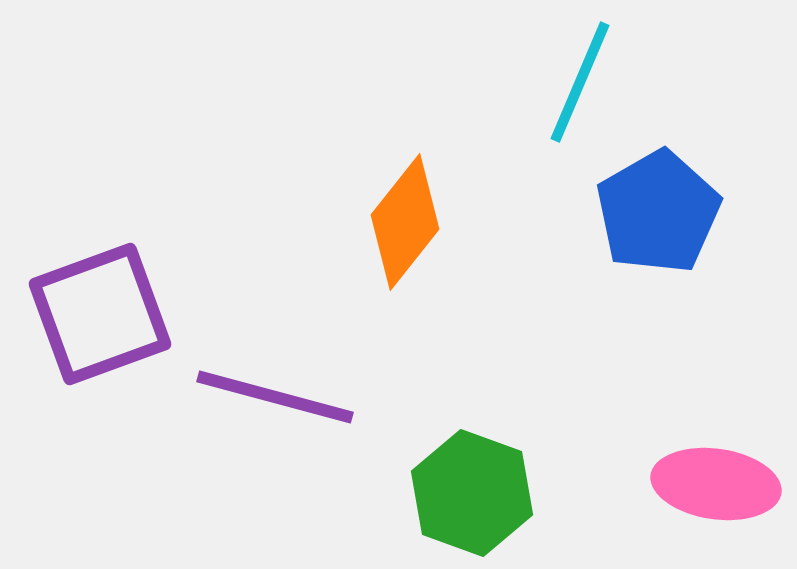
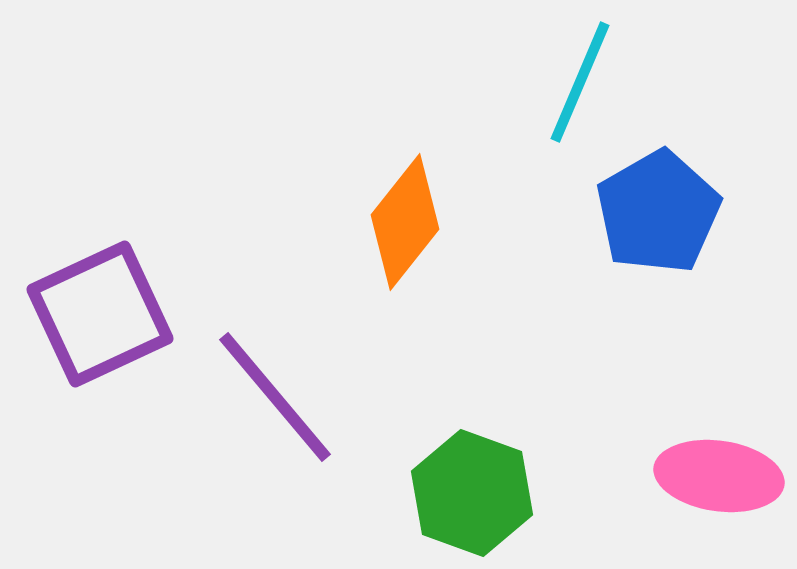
purple square: rotated 5 degrees counterclockwise
purple line: rotated 35 degrees clockwise
pink ellipse: moved 3 px right, 8 px up
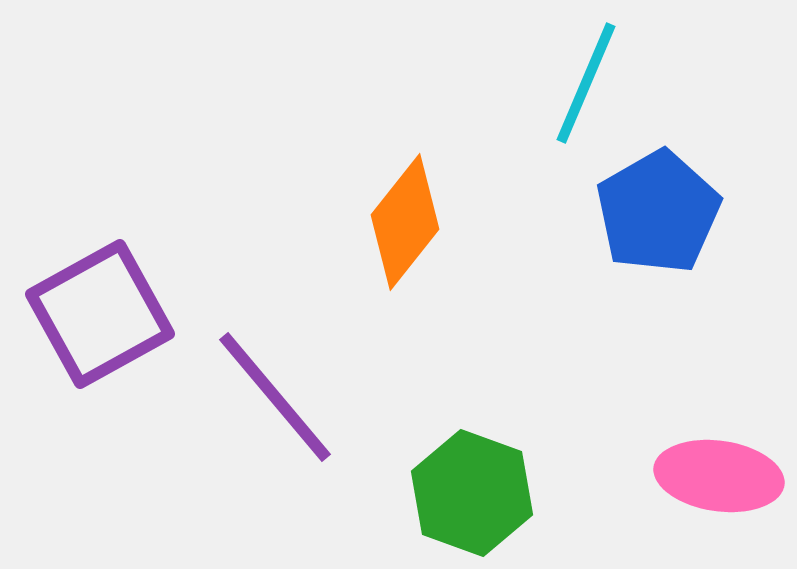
cyan line: moved 6 px right, 1 px down
purple square: rotated 4 degrees counterclockwise
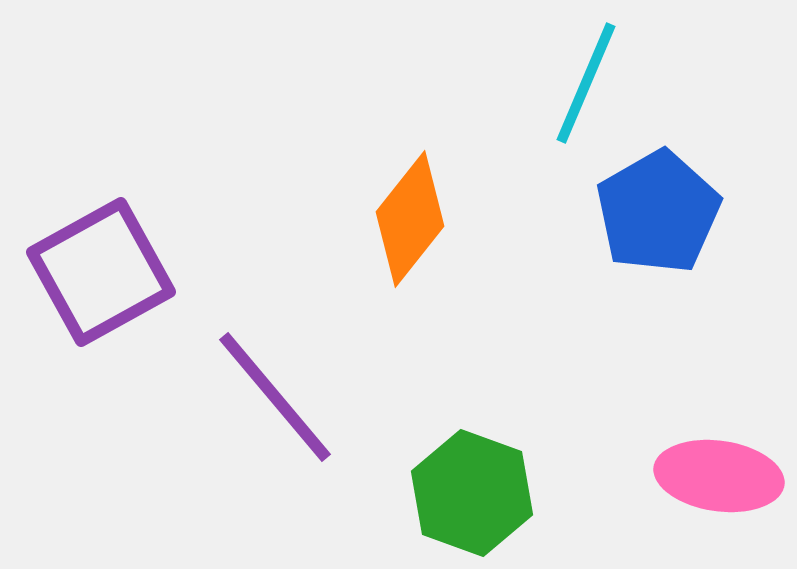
orange diamond: moved 5 px right, 3 px up
purple square: moved 1 px right, 42 px up
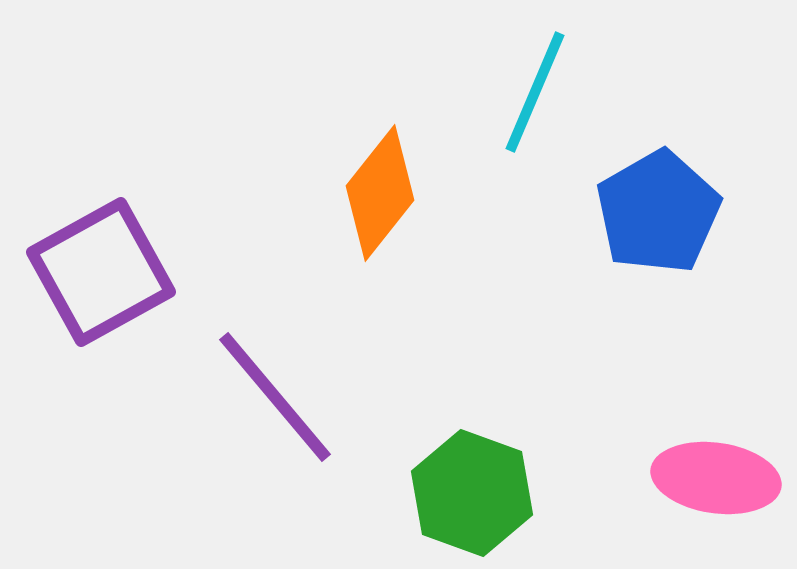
cyan line: moved 51 px left, 9 px down
orange diamond: moved 30 px left, 26 px up
pink ellipse: moved 3 px left, 2 px down
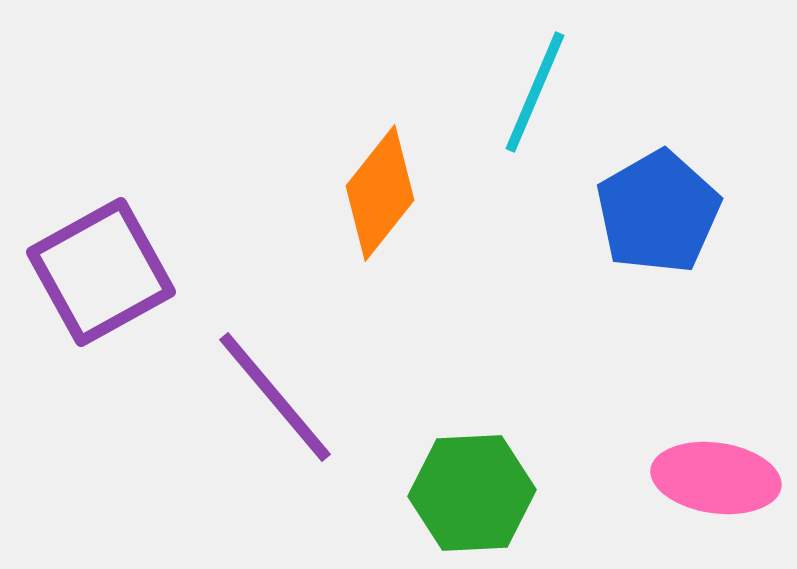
green hexagon: rotated 23 degrees counterclockwise
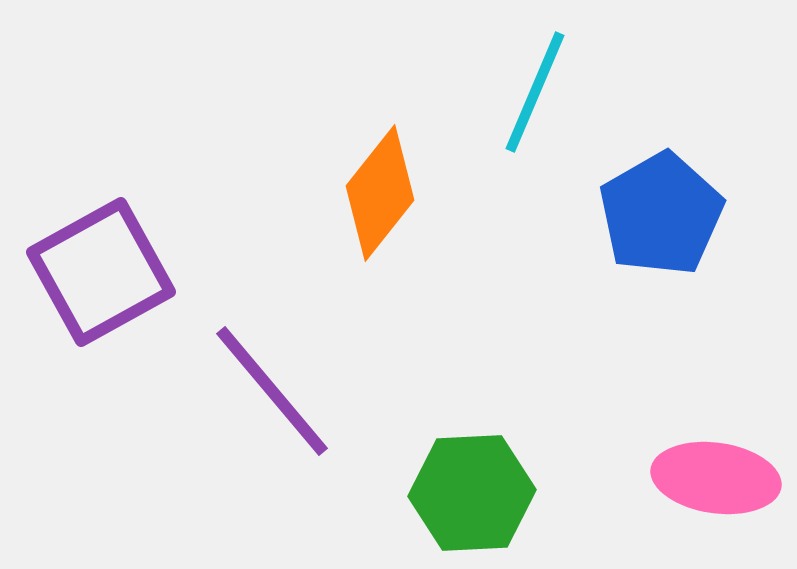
blue pentagon: moved 3 px right, 2 px down
purple line: moved 3 px left, 6 px up
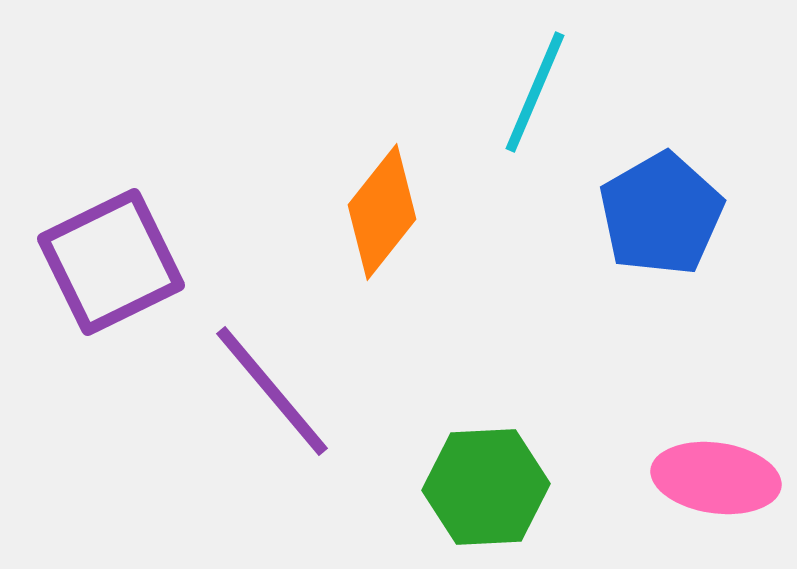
orange diamond: moved 2 px right, 19 px down
purple square: moved 10 px right, 10 px up; rotated 3 degrees clockwise
green hexagon: moved 14 px right, 6 px up
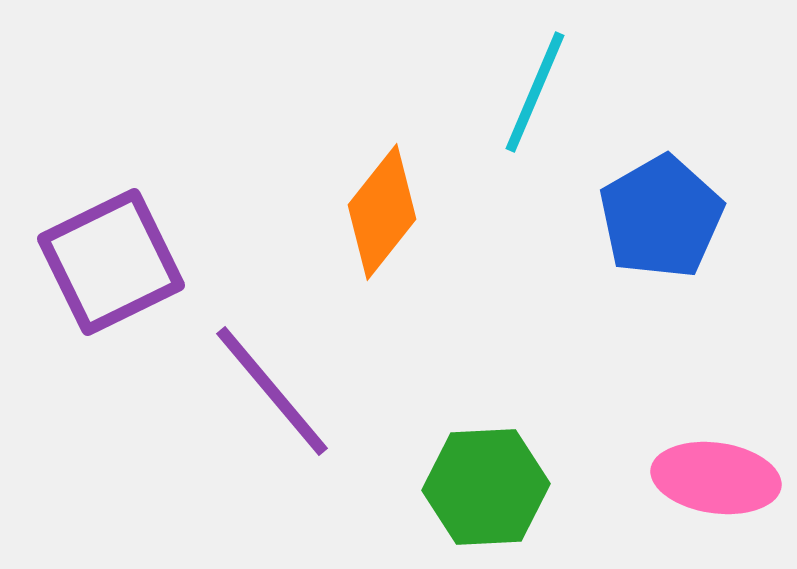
blue pentagon: moved 3 px down
